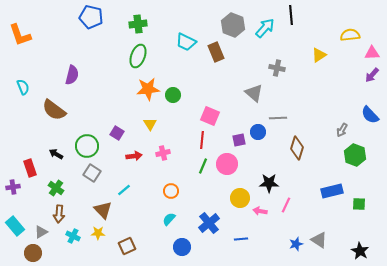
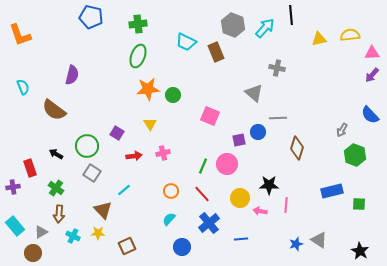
yellow triangle at (319, 55): moved 16 px up; rotated 21 degrees clockwise
red line at (202, 140): moved 54 px down; rotated 48 degrees counterclockwise
black star at (269, 183): moved 2 px down
pink line at (286, 205): rotated 21 degrees counterclockwise
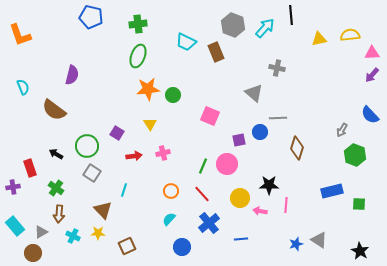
blue circle at (258, 132): moved 2 px right
cyan line at (124, 190): rotated 32 degrees counterclockwise
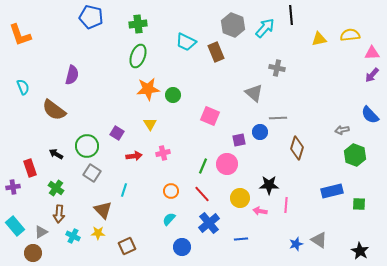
gray arrow at (342, 130): rotated 48 degrees clockwise
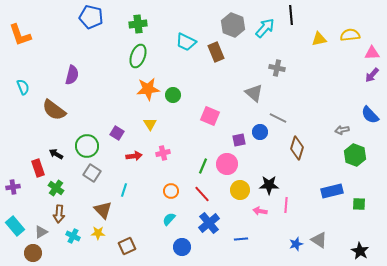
gray line at (278, 118): rotated 30 degrees clockwise
red rectangle at (30, 168): moved 8 px right
yellow circle at (240, 198): moved 8 px up
